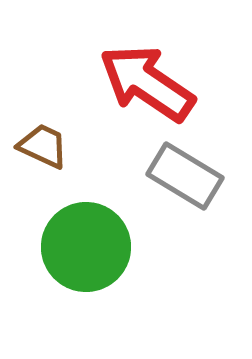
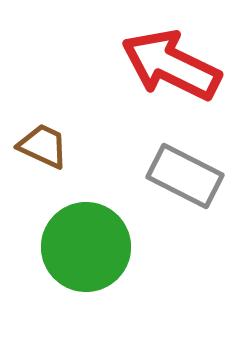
red arrow: moved 24 px right, 18 px up; rotated 8 degrees counterclockwise
gray rectangle: rotated 4 degrees counterclockwise
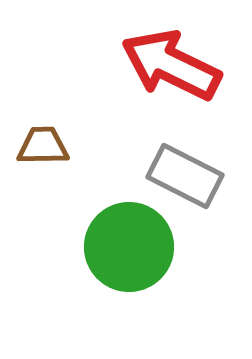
brown trapezoid: rotated 26 degrees counterclockwise
green circle: moved 43 px right
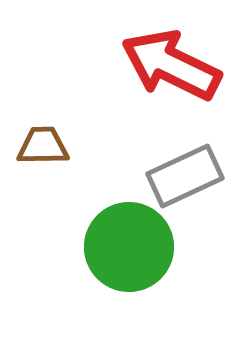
gray rectangle: rotated 52 degrees counterclockwise
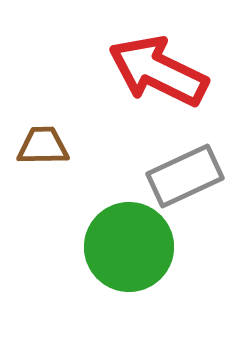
red arrow: moved 13 px left, 6 px down
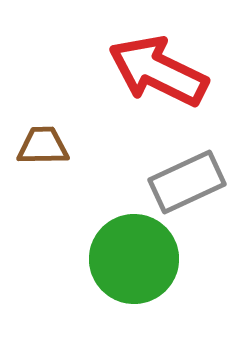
gray rectangle: moved 2 px right, 6 px down
green circle: moved 5 px right, 12 px down
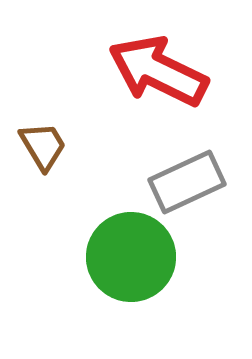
brown trapezoid: rotated 60 degrees clockwise
green circle: moved 3 px left, 2 px up
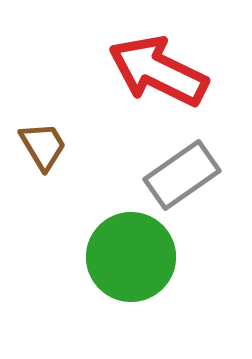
gray rectangle: moved 5 px left, 7 px up; rotated 10 degrees counterclockwise
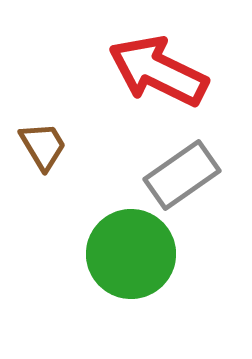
green circle: moved 3 px up
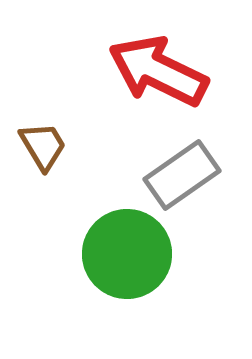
green circle: moved 4 px left
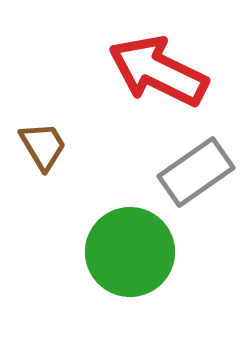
gray rectangle: moved 14 px right, 3 px up
green circle: moved 3 px right, 2 px up
